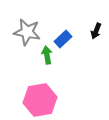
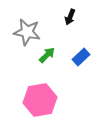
black arrow: moved 26 px left, 14 px up
blue rectangle: moved 18 px right, 18 px down
green arrow: rotated 54 degrees clockwise
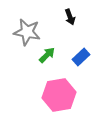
black arrow: rotated 42 degrees counterclockwise
pink hexagon: moved 19 px right, 5 px up
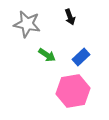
gray star: moved 8 px up
green arrow: rotated 78 degrees clockwise
pink hexagon: moved 14 px right, 4 px up
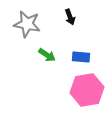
blue rectangle: rotated 48 degrees clockwise
pink hexagon: moved 14 px right, 1 px up
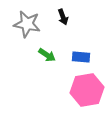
black arrow: moved 7 px left
